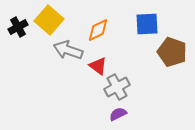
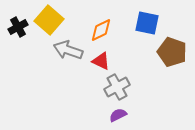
blue square: moved 1 px up; rotated 15 degrees clockwise
orange diamond: moved 3 px right
red triangle: moved 3 px right, 5 px up; rotated 12 degrees counterclockwise
purple semicircle: moved 1 px down
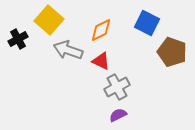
blue square: rotated 15 degrees clockwise
black cross: moved 12 px down
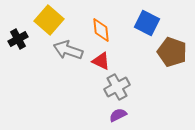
orange diamond: rotated 70 degrees counterclockwise
